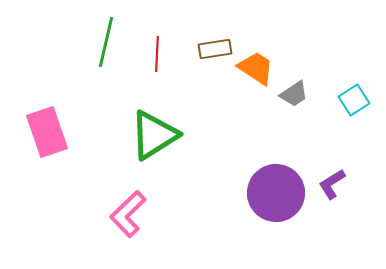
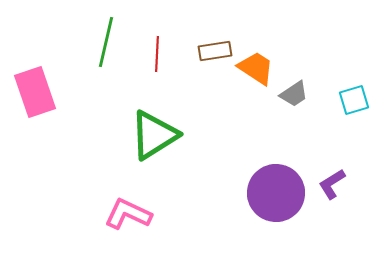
brown rectangle: moved 2 px down
cyan square: rotated 16 degrees clockwise
pink rectangle: moved 12 px left, 40 px up
pink L-shape: rotated 69 degrees clockwise
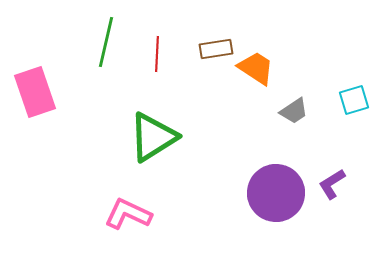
brown rectangle: moved 1 px right, 2 px up
gray trapezoid: moved 17 px down
green triangle: moved 1 px left, 2 px down
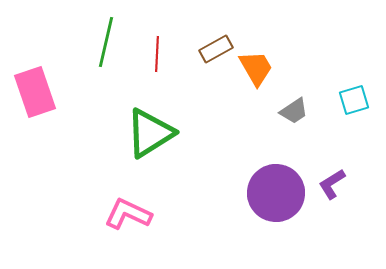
brown rectangle: rotated 20 degrees counterclockwise
orange trapezoid: rotated 27 degrees clockwise
green triangle: moved 3 px left, 4 px up
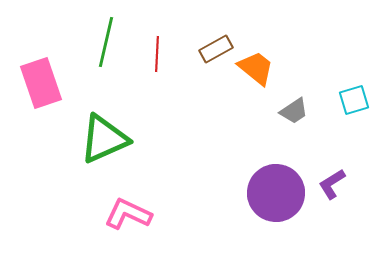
orange trapezoid: rotated 21 degrees counterclockwise
pink rectangle: moved 6 px right, 9 px up
green triangle: moved 46 px left, 6 px down; rotated 8 degrees clockwise
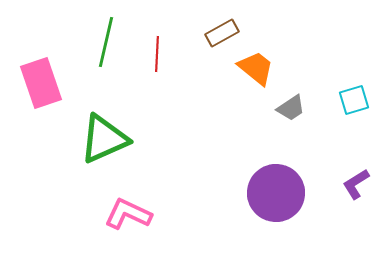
brown rectangle: moved 6 px right, 16 px up
gray trapezoid: moved 3 px left, 3 px up
purple L-shape: moved 24 px right
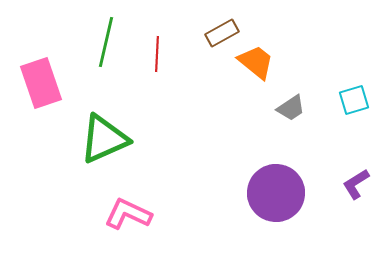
orange trapezoid: moved 6 px up
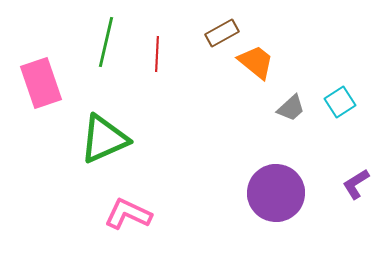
cyan square: moved 14 px left, 2 px down; rotated 16 degrees counterclockwise
gray trapezoid: rotated 8 degrees counterclockwise
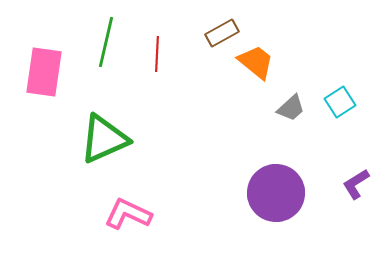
pink rectangle: moved 3 px right, 11 px up; rotated 27 degrees clockwise
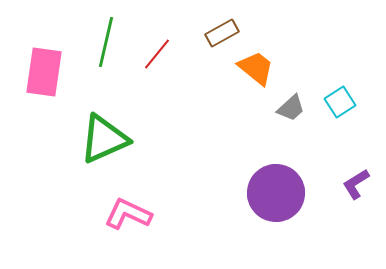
red line: rotated 36 degrees clockwise
orange trapezoid: moved 6 px down
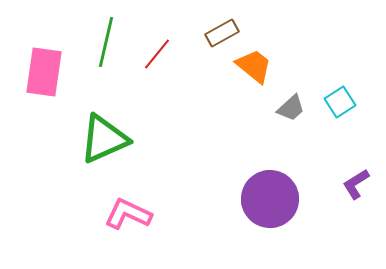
orange trapezoid: moved 2 px left, 2 px up
purple circle: moved 6 px left, 6 px down
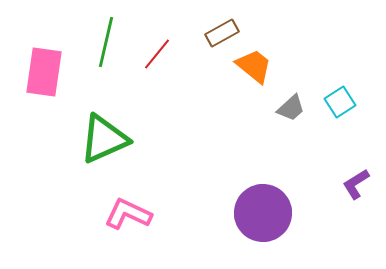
purple circle: moved 7 px left, 14 px down
